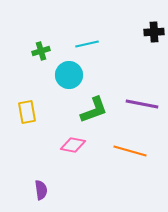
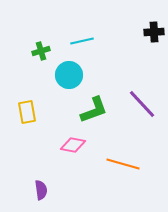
cyan line: moved 5 px left, 3 px up
purple line: rotated 36 degrees clockwise
orange line: moved 7 px left, 13 px down
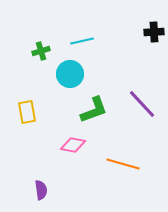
cyan circle: moved 1 px right, 1 px up
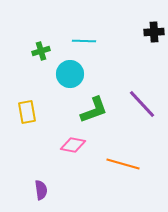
cyan line: moved 2 px right; rotated 15 degrees clockwise
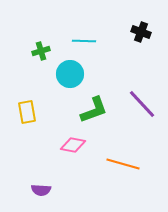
black cross: moved 13 px left; rotated 24 degrees clockwise
purple semicircle: rotated 102 degrees clockwise
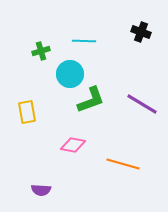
purple line: rotated 16 degrees counterclockwise
green L-shape: moved 3 px left, 10 px up
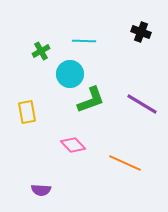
green cross: rotated 12 degrees counterclockwise
pink diamond: rotated 35 degrees clockwise
orange line: moved 2 px right, 1 px up; rotated 8 degrees clockwise
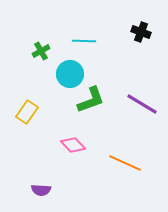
yellow rectangle: rotated 45 degrees clockwise
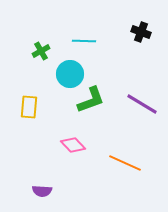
yellow rectangle: moved 2 px right, 5 px up; rotated 30 degrees counterclockwise
purple semicircle: moved 1 px right, 1 px down
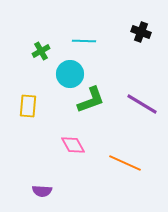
yellow rectangle: moved 1 px left, 1 px up
pink diamond: rotated 15 degrees clockwise
